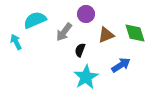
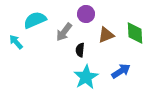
green diamond: rotated 15 degrees clockwise
cyan arrow: rotated 14 degrees counterclockwise
black semicircle: rotated 16 degrees counterclockwise
blue arrow: moved 6 px down
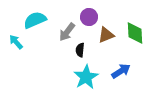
purple circle: moved 3 px right, 3 px down
gray arrow: moved 3 px right
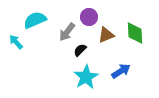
black semicircle: rotated 40 degrees clockwise
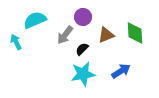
purple circle: moved 6 px left
gray arrow: moved 2 px left, 3 px down
cyan arrow: rotated 14 degrees clockwise
black semicircle: moved 2 px right, 1 px up
cyan star: moved 3 px left, 3 px up; rotated 20 degrees clockwise
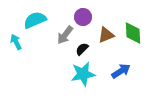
green diamond: moved 2 px left
